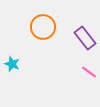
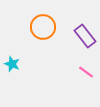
purple rectangle: moved 2 px up
pink line: moved 3 px left
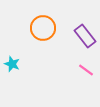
orange circle: moved 1 px down
pink line: moved 2 px up
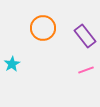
cyan star: rotated 21 degrees clockwise
pink line: rotated 56 degrees counterclockwise
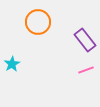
orange circle: moved 5 px left, 6 px up
purple rectangle: moved 4 px down
